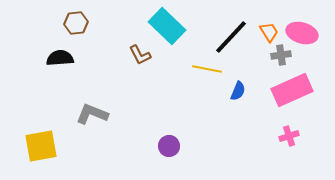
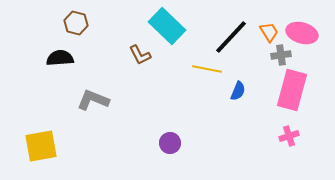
brown hexagon: rotated 20 degrees clockwise
pink rectangle: rotated 51 degrees counterclockwise
gray L-shape: moved 1 px right, 14 px up
purple circle: moved 1 px right, 3 px up
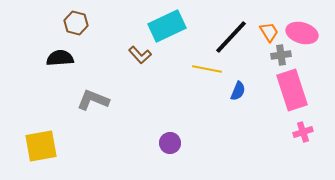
cyan rectangle: rotated 69 degrees counterclockwise
brown L-shape: rotated 15 degrees counterclockwise
pink rectangle: rotated 33 degrees counterclockwise
pink cross: moved 14 px right, 4 px up
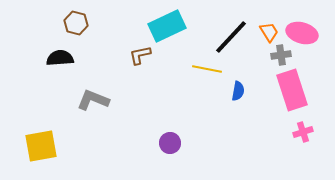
brown L-shape: rotated 120 degrees clockwise
blue semicircle: rotated 12 degrees counterclockwise
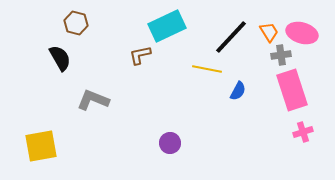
black semicircle: rotated 64 degrees clockwise
blue semicircle: rotated 18 degrees clockwise
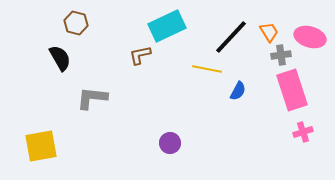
pink ellipse: moved 8 px right, 4 px down
gray L-shape: moved 1 px left, 2 px up; rotated 16 degrees counterclockwise
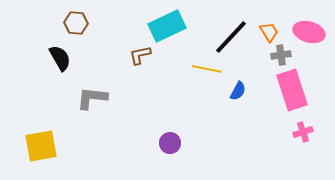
brown hexagon: rotated 10 degrees counterclockwise
pink ellipse: moved 1 px left, 5 px up
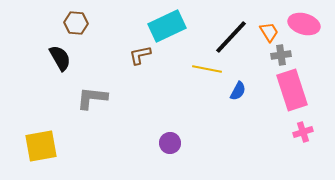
pink ellipse: moved 5 px left, 8 px up
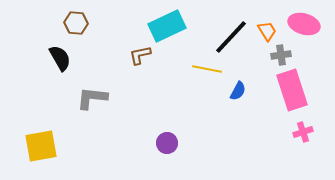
orange trapezoid: moved 2 px left, 1 px up
purple circle: moved 3 px left
